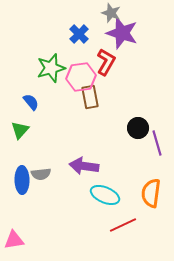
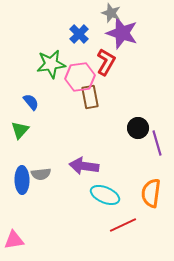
green star: moved 4 px up; rotated 8 degrees clockwise
pink hexagon: moved 1 px left
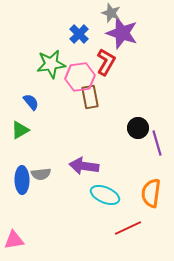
green triangle: rotated 18 degrees clockwise
red line: moved 5 px right, 3 px down
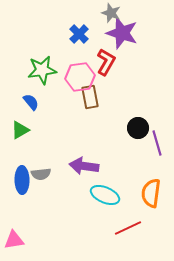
green star: moved 9 px left, 6 px down
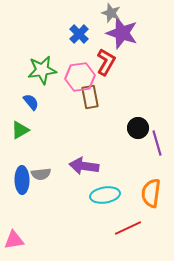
cyan ellipse: rotated 32 degrees counterclockwise
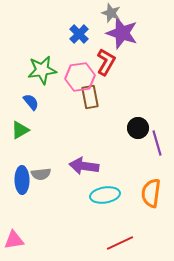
red line: moved 8 px left, 15 px down
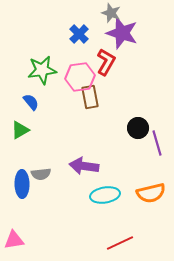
blue ellipse: moved 4 px down
orange semicircle: rotated 112 degrees counterclockwise
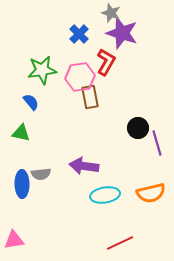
green triangle: moved 1 px right, 3 px down; rotated 42 degrees clockwise
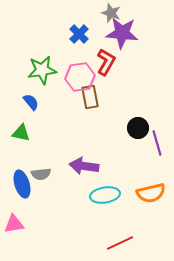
purple star: rotated 12 degrees counterclockwise
blue ellipse: rotated 16 degrees counterclockwise
pink triangle: moved 16 px up
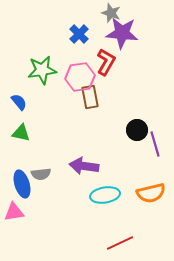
blue semicircle: moved 12 px left
black circle: moved 1 px left, 2 px down
purple line: moved 2 px left, 1 px down
pink triangle: moved 12 px up
